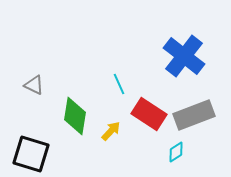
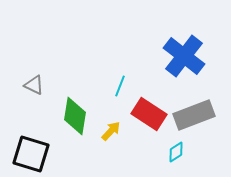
cyan line: moved 1 px right, 2 px down; rotated 45 degrees clockwise
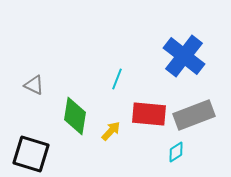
cyan line: moved 3 px left, 7 px up
red rectangle: rotated 28 degrees counterclockwise
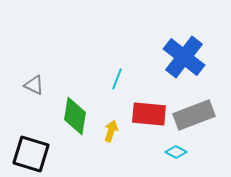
blue cross: moved 1 px down
yellow arrow: rotated 25 degrees counterclockwise
cyan diamond: rotated 60 degrees clockwise
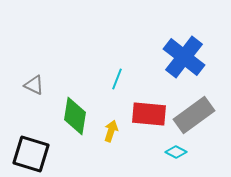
gray rectangle: rotated 15 degrees counterclockwise
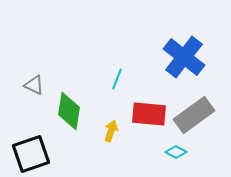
green diamond: moved 6 px left, 5 px up
black square: rotated 36 degrees counterclockwise
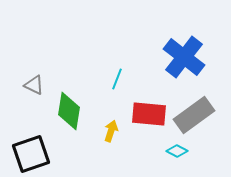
cyan diamond: moved 1 px right, 1 px up
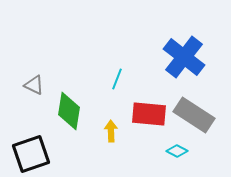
gray rectangle: rotated 69 degrees clockwise
yellow arrow: rotated 20 degrees counterclockwise
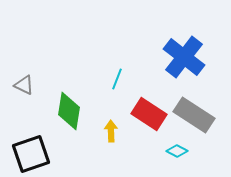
gray triangle: moved 10 px left
red rectangle: rotated 28 degrees clockwise
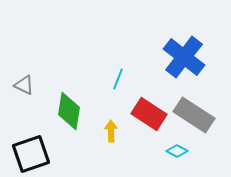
cyan line: moved 1 px right
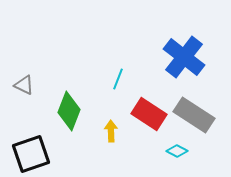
green diamond: rotated 12 degrees clockwise
